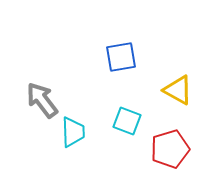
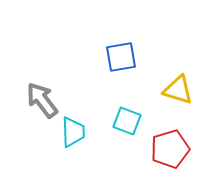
yellow triangle: rotated 12 degrees counterclockwise
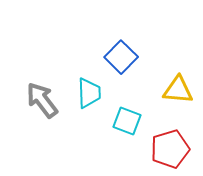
blue square: rotated 36 degrees counterclockwise
yellow triangle: rotated 12 degrees counterclockwise
cyan trapezoid: moved 16 px right, 39 px up
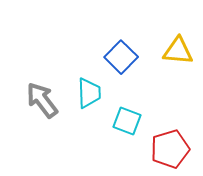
yellow triangle: moved 39 px up
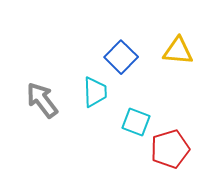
cyan trapezoid: moved 6 px right, 1 px up
cyan square: moved 9 px right, 1 px down
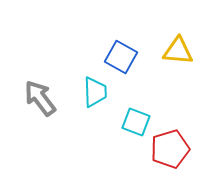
blue square: rotated 16 degrees counterclockwise
gray arrow: moved 2 px left, 2 px up
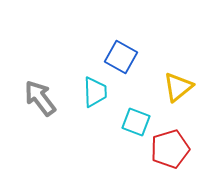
yellow triangle: moved 36 px down; rotated 44 degrees counterclockwise
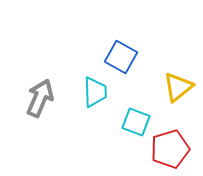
gray arrow: rotated 60 degrees clockwise
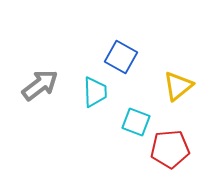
yellow triangle: moved 1 px up
gray arrow: moved 13 px up; rotated 30 degrees clockwise
red pentagon: rotated 12 degrees clockwise
